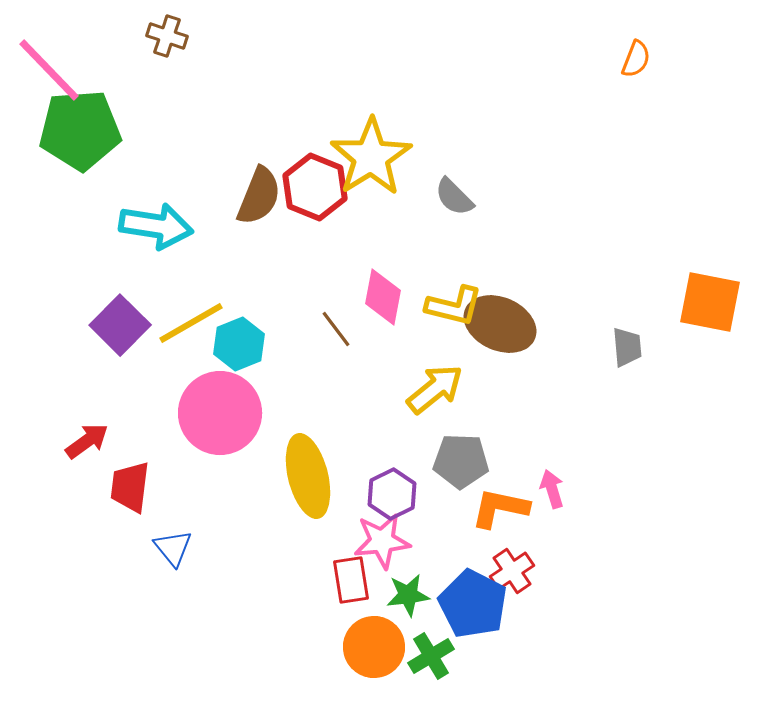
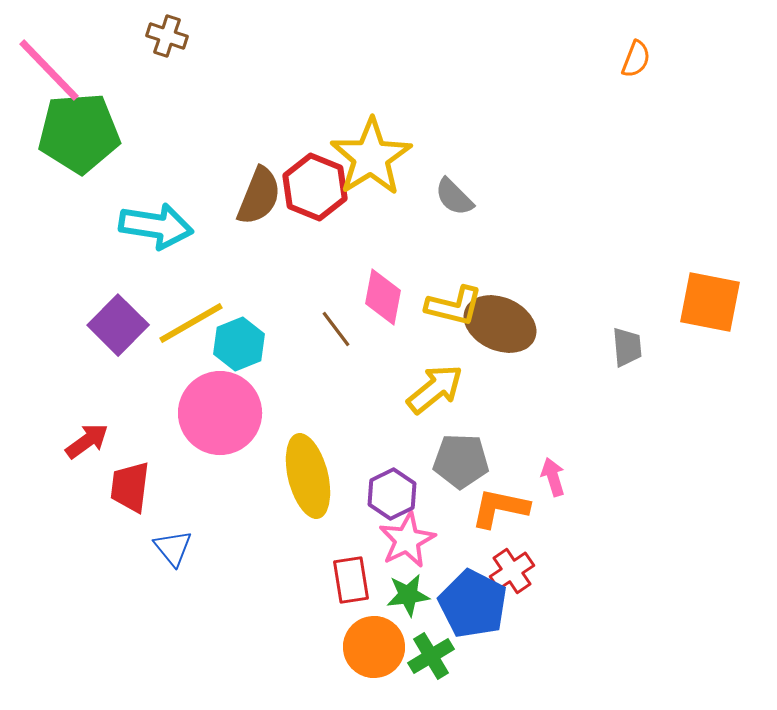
green pentagon: moved 1 px left, 3 px down
purple square: moved 2 px left
pink arrow: moved 1 px right, 12 px up
pink star: moved 25 px right, 1 px up; rotated 20 degrees counterclockwise
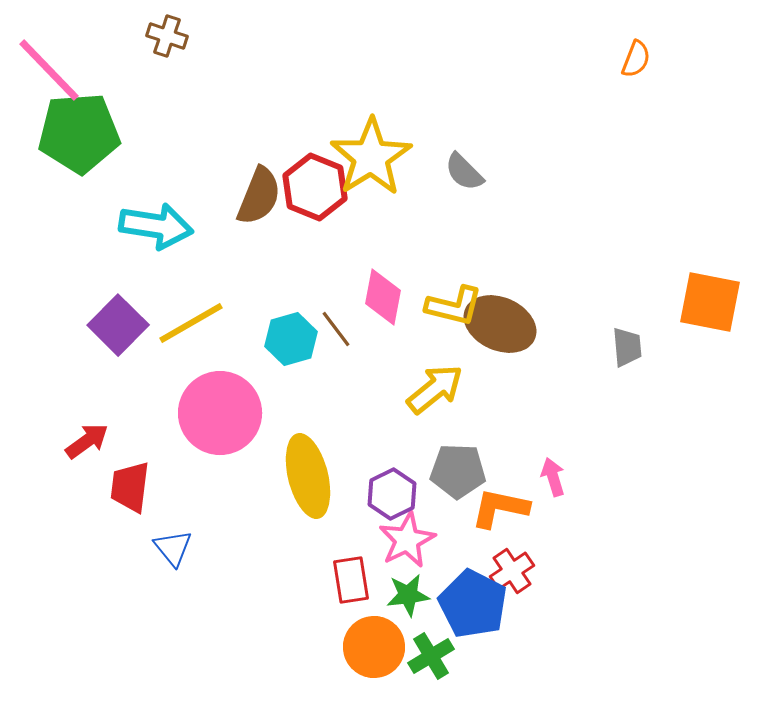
gray semicircle: moved 10 px right, 25 px up
cyan hexagon: moved 52 px right, 5 px up; rotated 6 degrees clockwise
gray pentagon: moved 3 px left, 10 px down
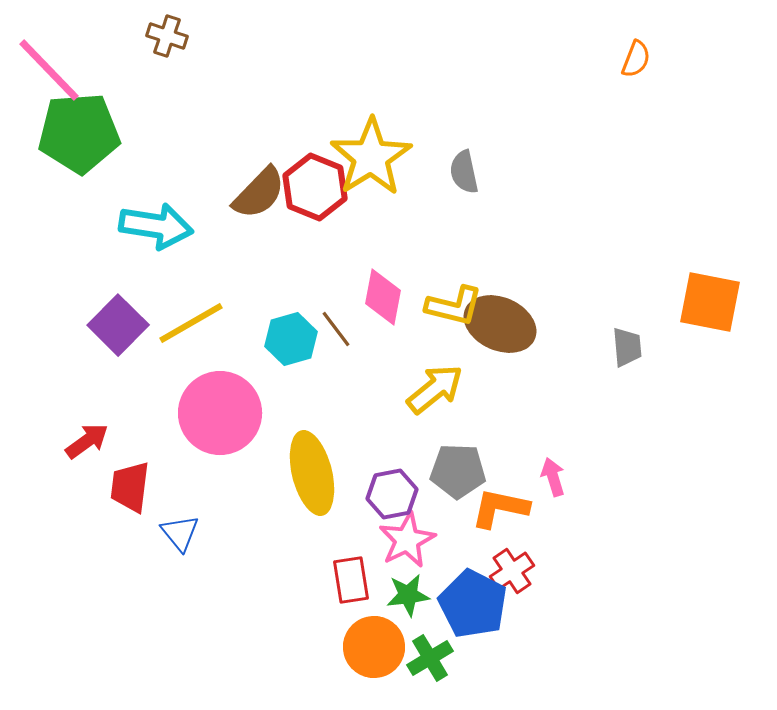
gray semicircle: rotated 33 degrees clockwise
brown semicircle: moved 3 px up; rotated 22 degrees clockwise
yellow ellipse: moved 4 px right, 3 px up
purple hexagon: rotated 15 degrees clockwise
blue triangle: moved 7 px right, 15 px up
green cross: moved 1 px left, 2 px down
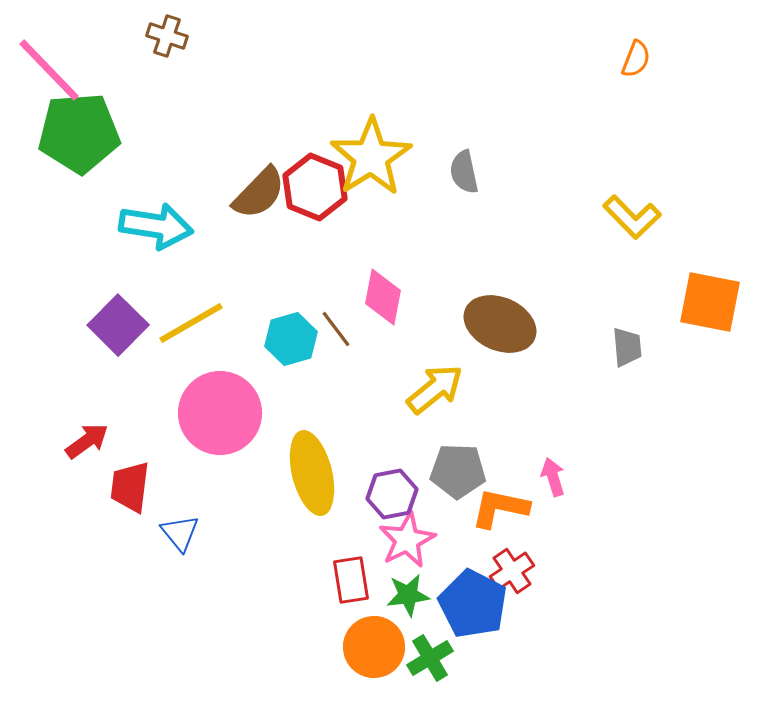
yellow L-shape: moved 178 px right, 89 px up; rotated 32 degrees clockwise
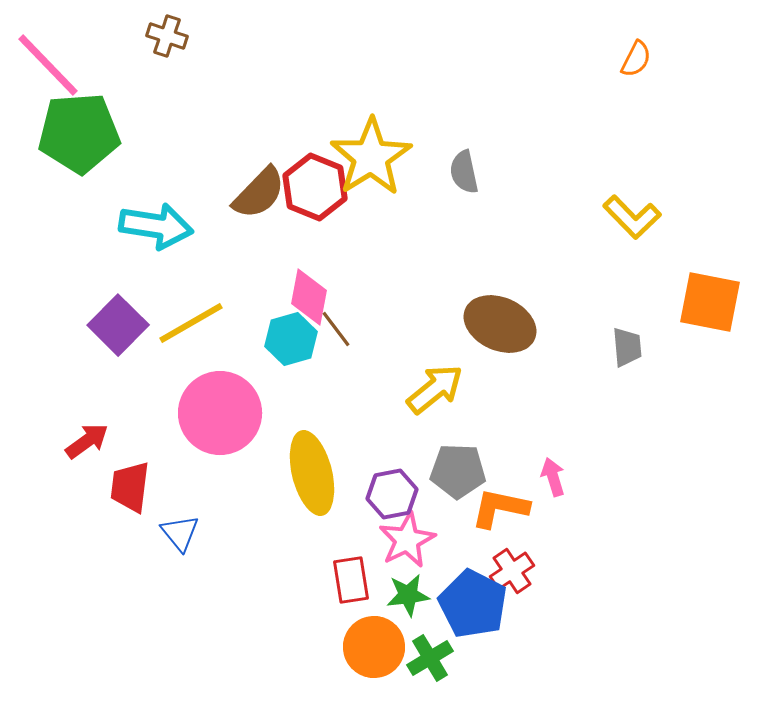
orange semicircle: rotated 6 degrees clockwise
pink line: moved 1 px left, 5 px up
pink diamond: moved 74 px left
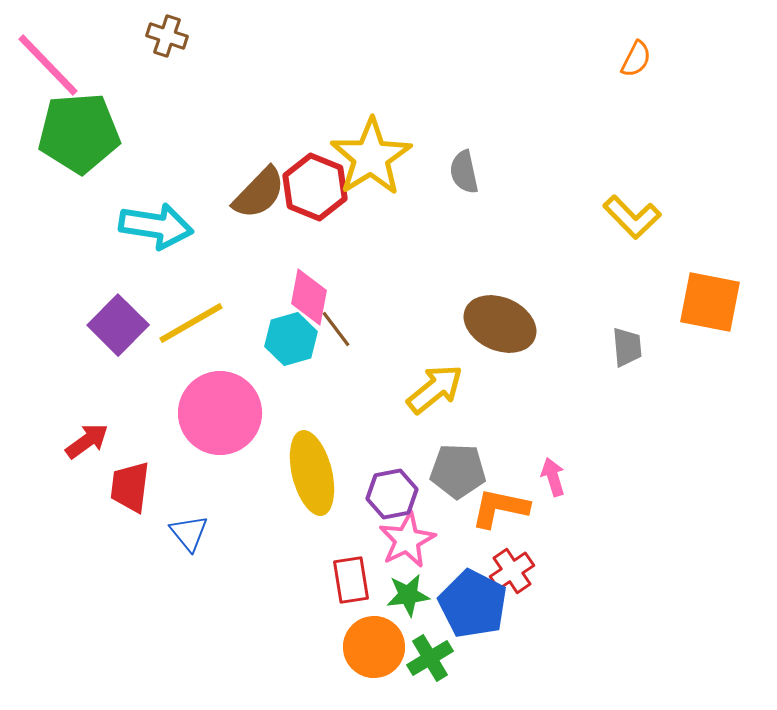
blue triangle: moved 9 px right
